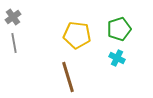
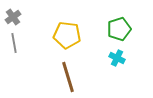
yellow pentagon: moved 10 px left
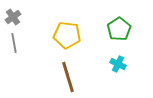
green pentagon: rotated 15 degrees counterclockwise
cyan cross: moved 1 px right, 6 px down
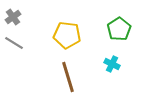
gray line: rotated 48 degrees counterclockwise
cyan cross: moved 6 px left
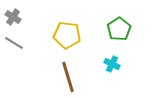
gray cross: rotated 21 degrees counterclockwise
